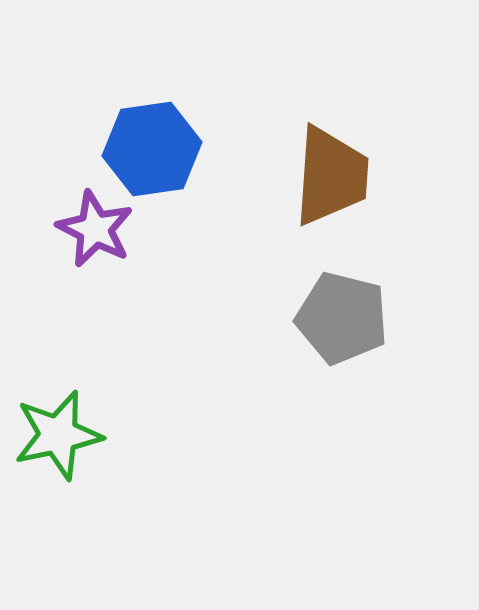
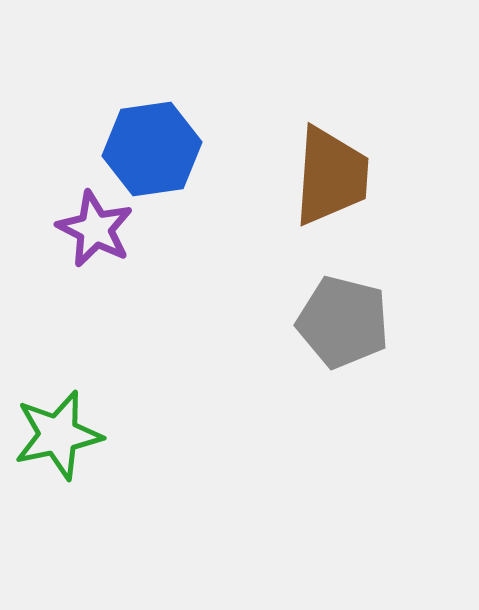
gray pentagon: moved 1 px right, 4 px down
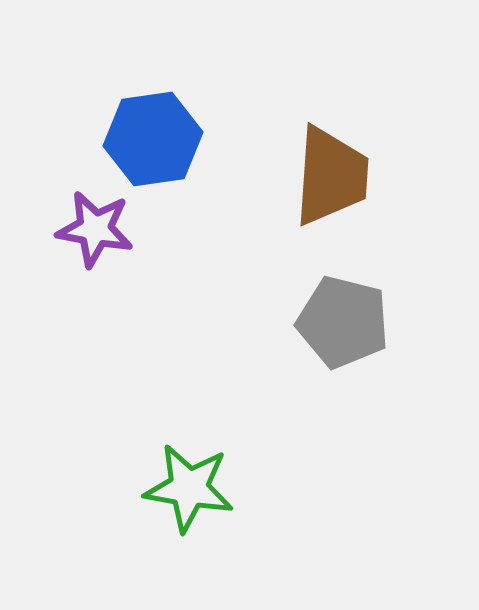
blue hexagon: moved 1 px right, 10 px up
purple star: rotated 16 degrees counterclockwise
green star: moved 131 px right, 53 px down; rotated 22 degrees clockwise
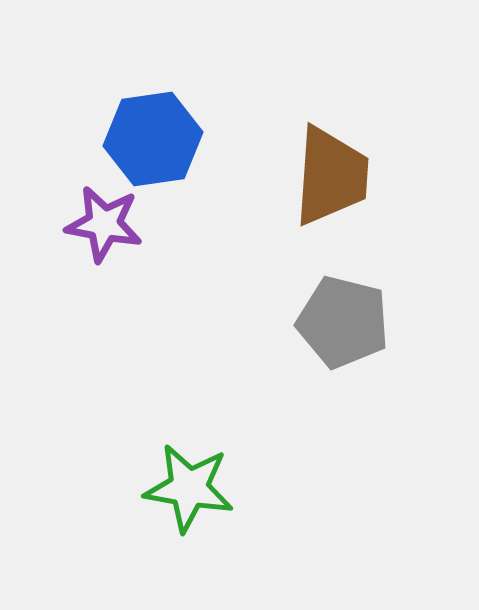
purple star: moved 9 px right, 5 px up
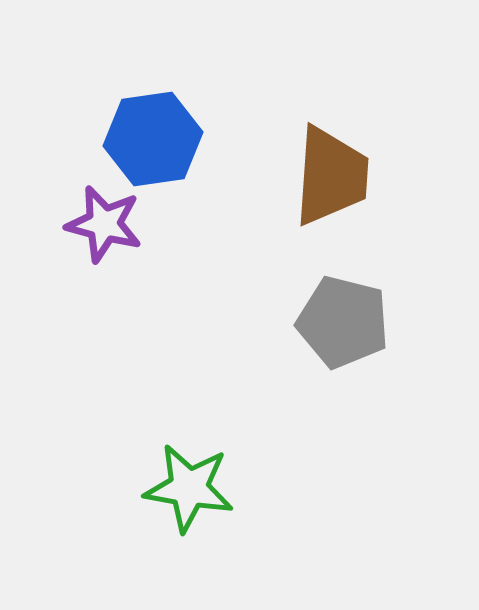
purple star: rotated 4 degrees clockwise
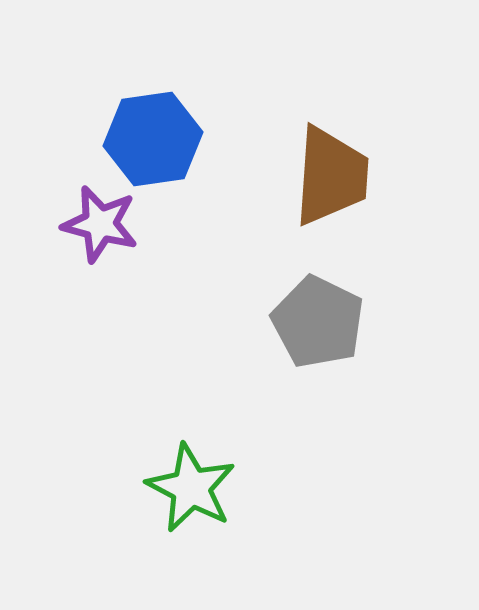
purple star: moved 4 px left
gray pentagon: moved 25 px left; rotated 12 degrees clockwise
green star: moved 2 px right; rotated 18 degrees clockwise
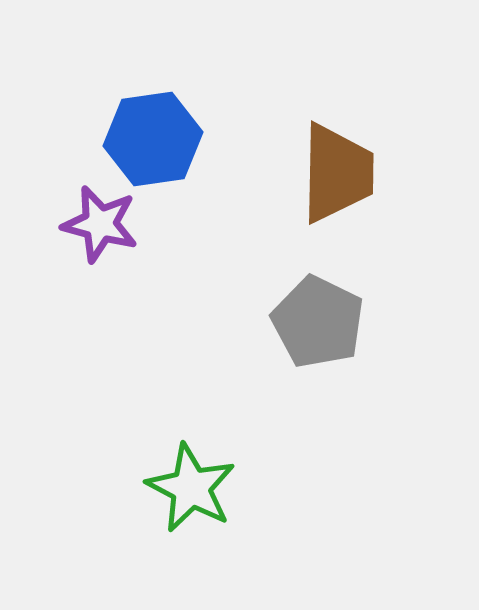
brown trapezoid: moved 6 px right, 3 px up; rotated 3 degrees counterclockwise
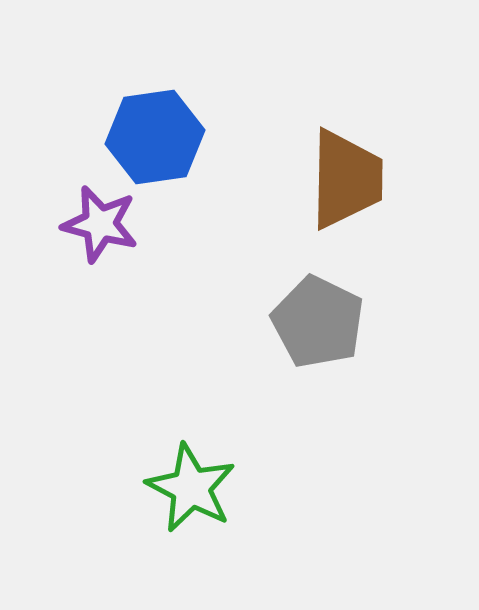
blue hexagon: moved 2 px right, 2 px up
brown trapezoid: moved 9 px right, 6 px down
